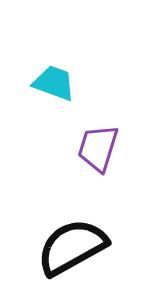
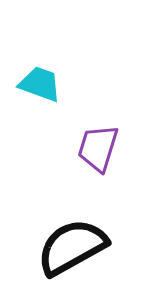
cyan trapezoid: moved 14 px left, 1 px down
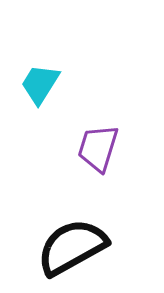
cyan trapezoid: rotated 78 degrees counterclockwise
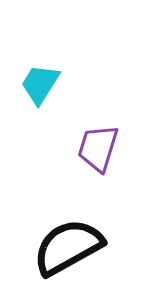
black semicircle: moved 4 px left
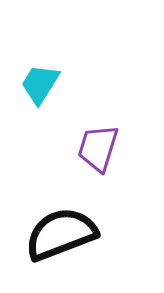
black semicircle: moved 7 px left, 13 px up; rotated 8 degrees clockwise
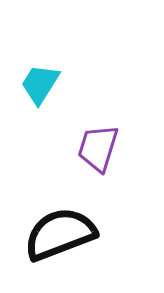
black semicircle: moved 1 px left
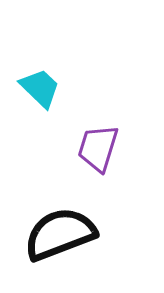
cyan trapezoid: moved 4 px down; rotated 102 degrees clockwise
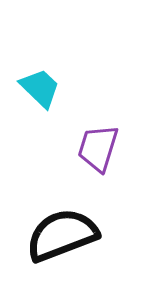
black semicircle: moved 2 px right, 1 px down
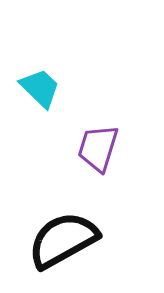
black semicircle: moved 1 px right, 5 px down; rotated 8 degrees counterclockwise
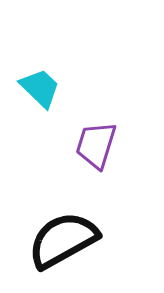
purple trapezoid: moved 2 px left, 3 px up
